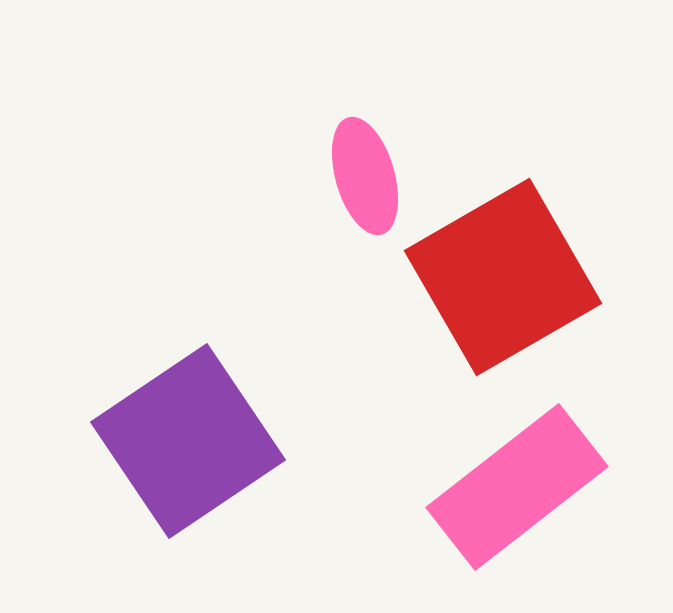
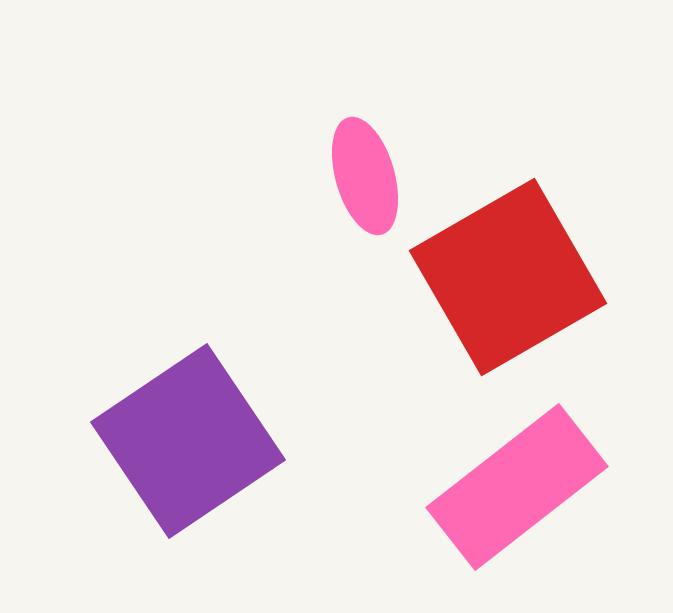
red square: moved 5 px right
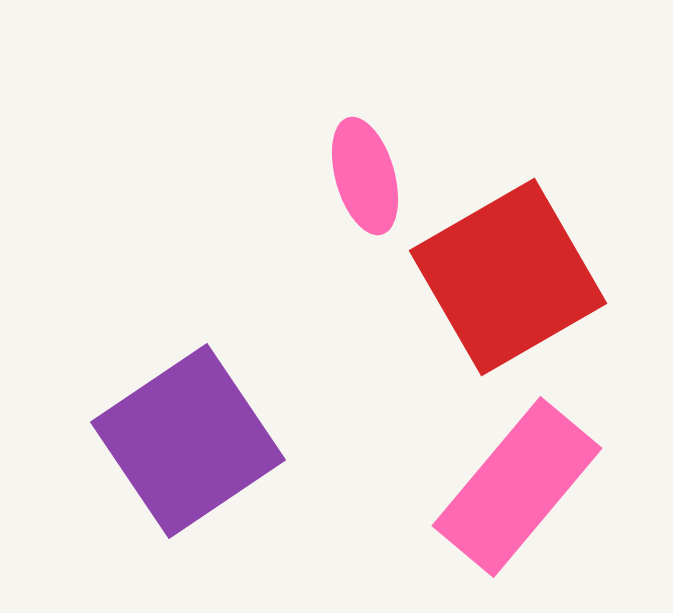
pink rectangle: rotated 12 degrees counterclockwise
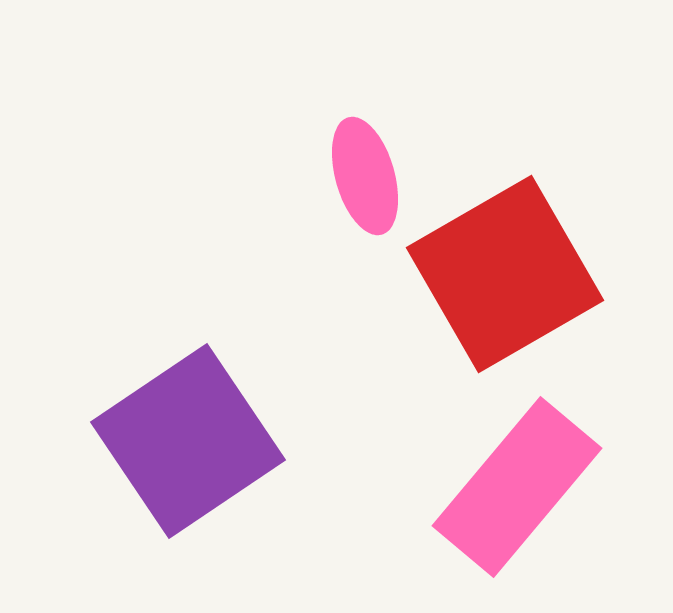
red square: moved 3 px left, 3 px up
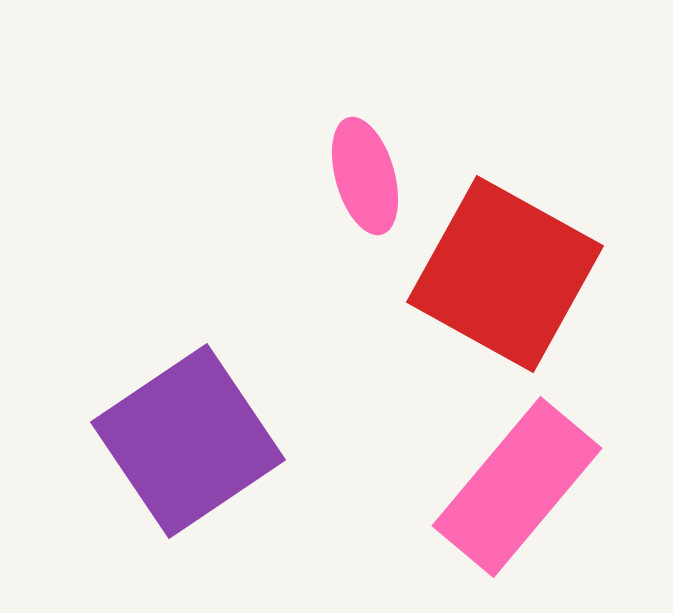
red square: rotated 31 degrees counterclockwise
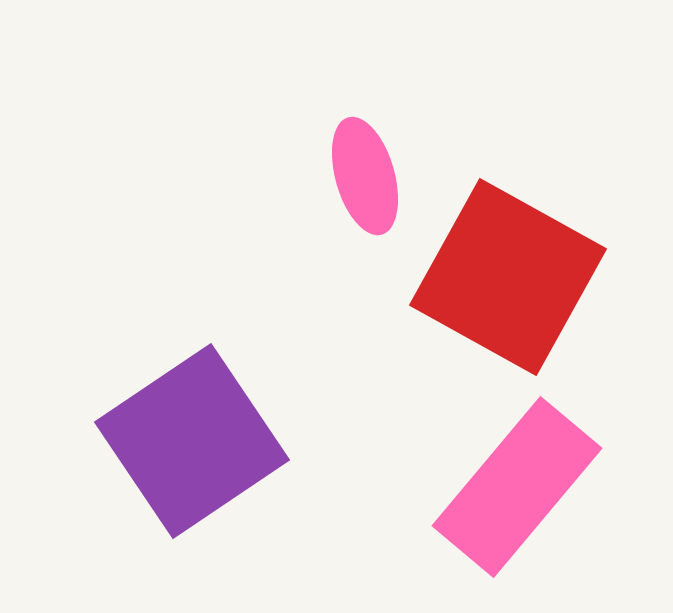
red square: moved 3 px right, 3 px down
purple square: moved 4 px right
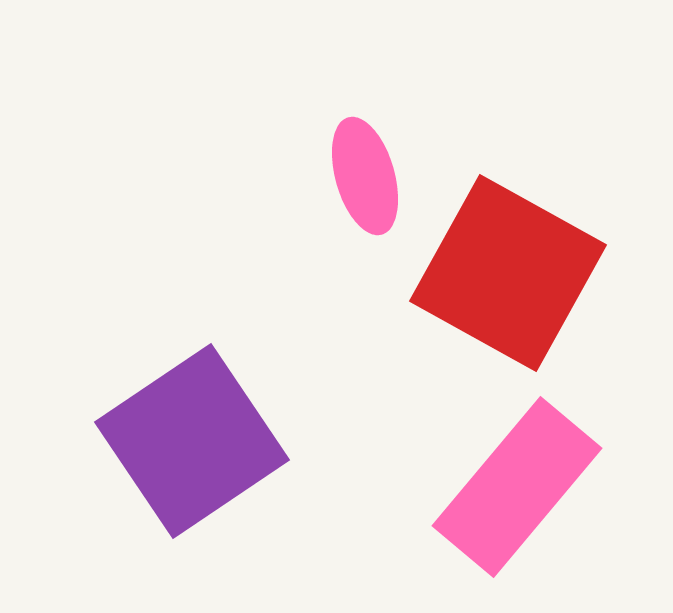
red square: moved 4 px up
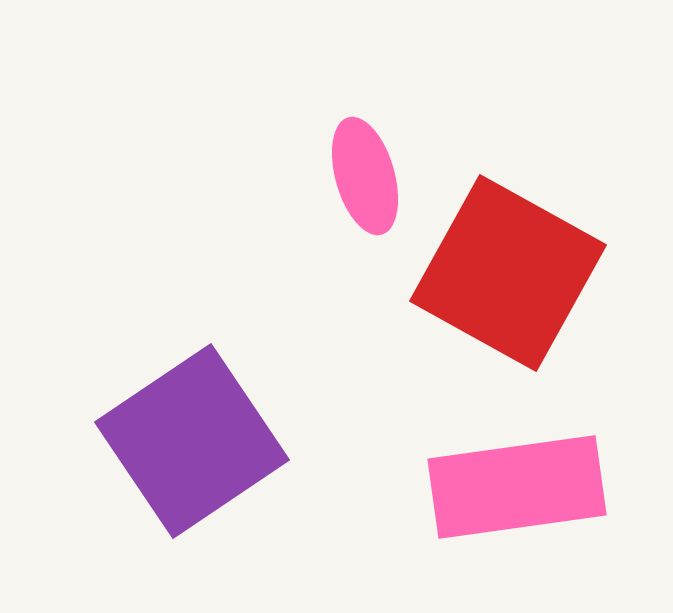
pink rectangle: rotated 42 degrees clockwise
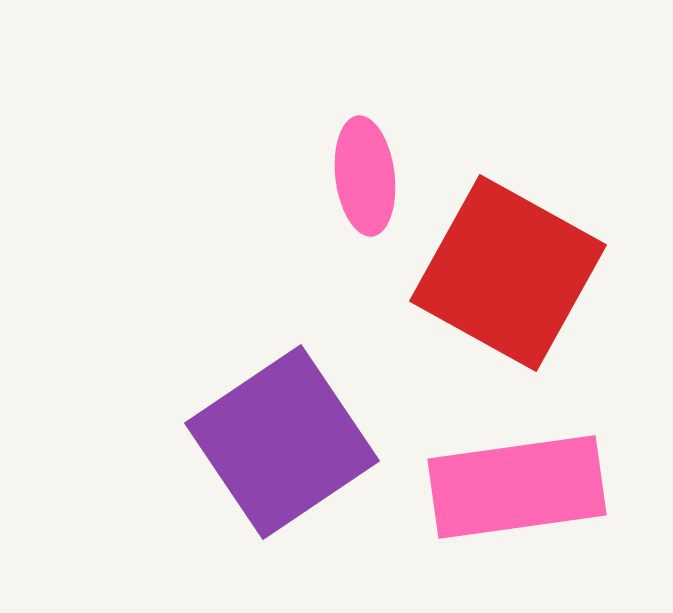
pink ellipse: rotated 9 degrees clockwise
purple square: moved 90 px right, 1 px down
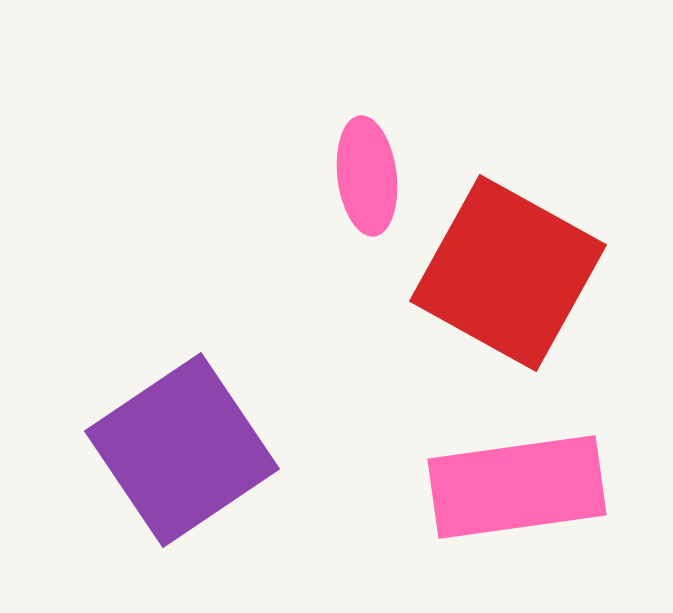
pink ellipse: moved 2 px right
purple square: moved 100 px left, 8 px down
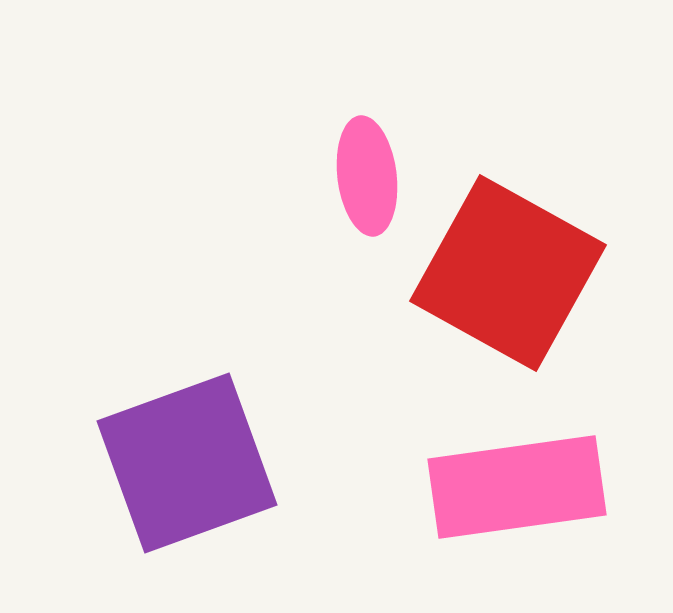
purple square: moved 5 px right, 13 px down; rotated 14 degrees clockwise
